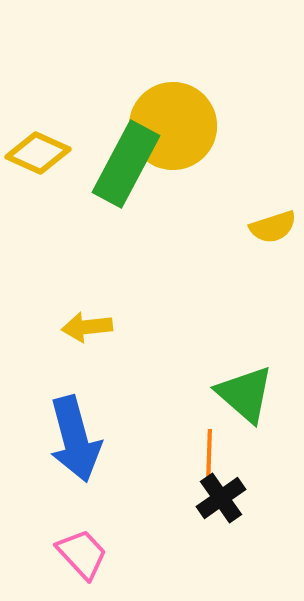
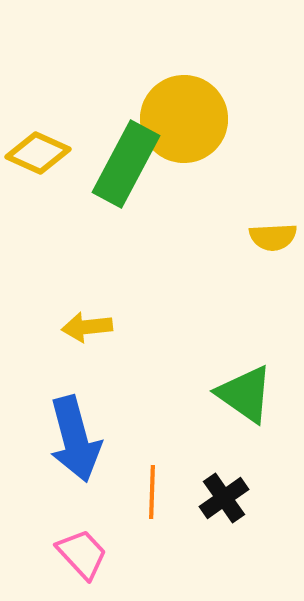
yellow circle: moved 11 px right, 7 px up
yellow semicircle: moved 10 px down; rotated 15 degrees clockwise
green triangle: rotated 6 degrees counterclockwise
orange line: moved 57 px left, 36 px down
black cross: moved 3 px right
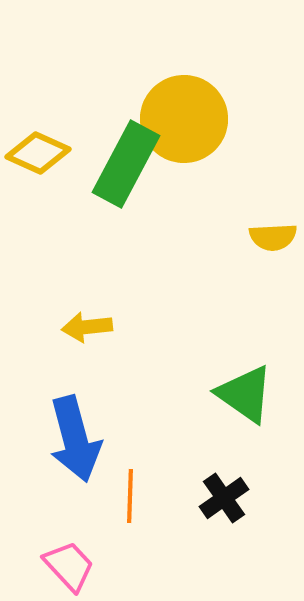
orange line: moved 22 px left, 4 px down
pink trapezoid: moved 13 px left, 12 px down
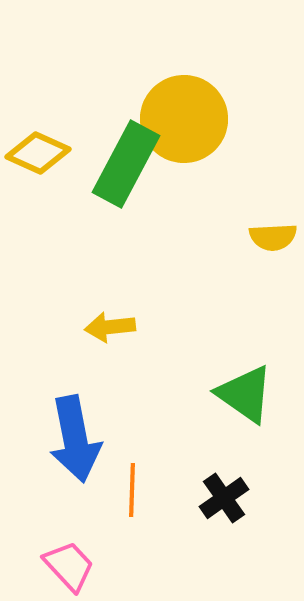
yellow arrow: moved 23 px right
blue arrow: rotated 4 degrees clockwise
orange line: moved 2 px right, 6 px up
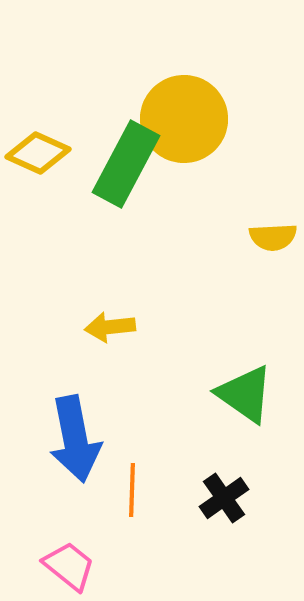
pink trapezoid: rotated 8 degrees counterclockwise
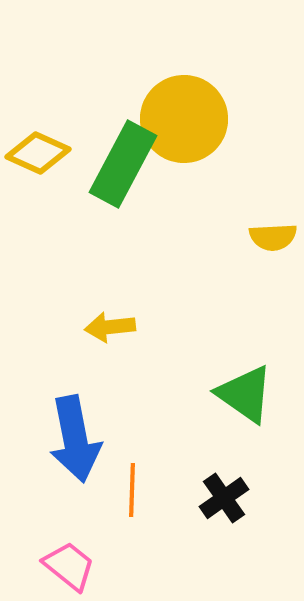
green rectangle: moved 3 px left
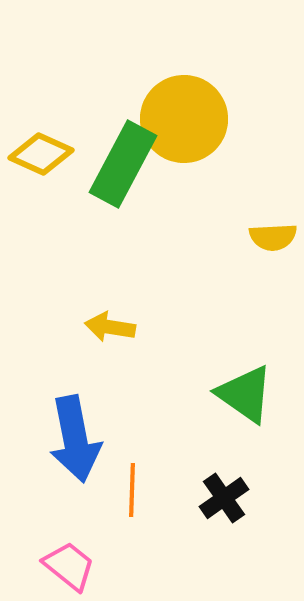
yellow diamond: moved 3 px right, 1 px down
yellow arrow: rotated 15 degrees clockwise
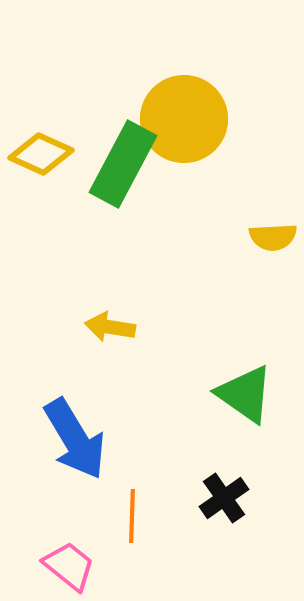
blue arrow: rotated 20 degrees counterclockwise
orange line: moved 26 px down
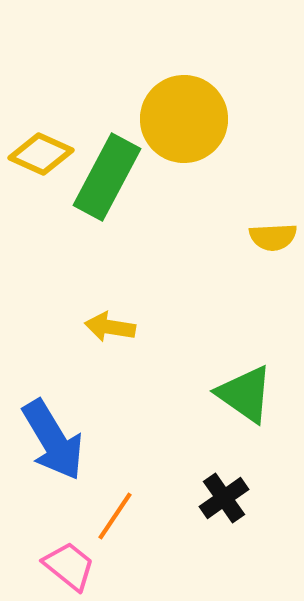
green rectangle: moved 16 px left, 13 px down
blue arrow: moved 22 px left, 1 px down
orange line: moved 17 px left; rotated 32 degrees clockwise
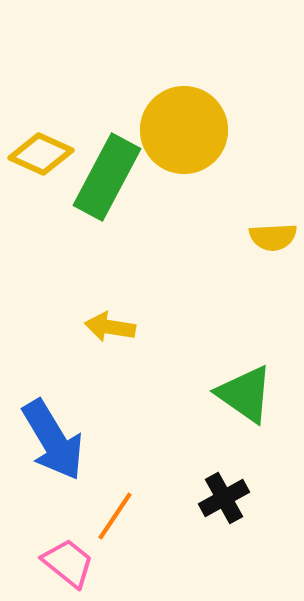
yellow circle: moved 11 px down
black cross: rotated 6 degrees clockwise
pink trapezoid: moved 1 px left, 3 px up
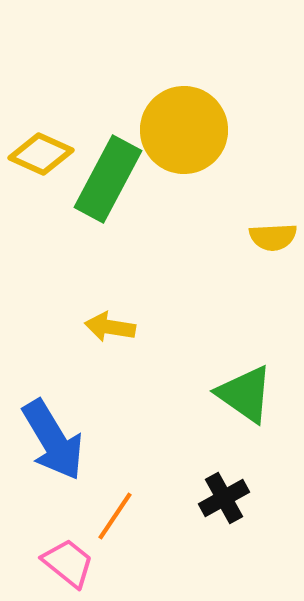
green rectangle: moved 1 px right, 2 px down
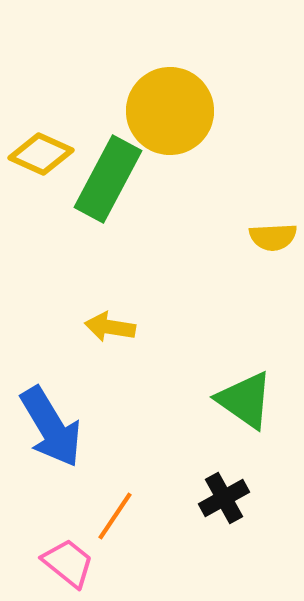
yellow circle: moved 14 px left, 19 px up
green triangle: moved 6 px down
blue arrow: moved 2 px left, 13 px up
